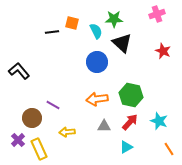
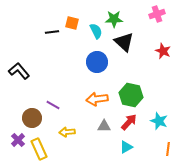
black triangle: moved 2 px right, 1 px up
red arrow: moved 1 px left
orange line: moved 1 px left; rotated 40 degrees clockwise
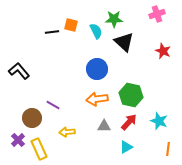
orange square: moved 1 px left, 2 px down
blue circle: moved 7 px down
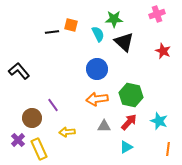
cyan semicircle: moved 2 px right, 3 px down
purple line: rotated 24 degrees clockwise
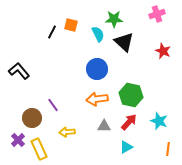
black line: rotated 56 degrees counterclockwise
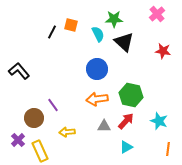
pink cross: rotated 21 degrees counterclockwise
red star: rotated 14 degrees counterclockwise
brown circle: moved 2 px right
red arrow: moved 3 px left, 1 px up
yellow rectangle: moved 1 px right, 2 px down
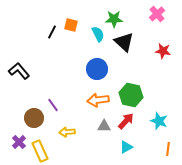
orange arrow: moved 1 px right, 1 px down
purple cross: moved 1 px right, 2 px down
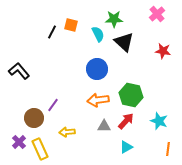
purple line: rotated 72 degrees clockwise
yellow rectangle: moved 2 px up
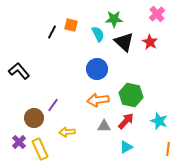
red star: moved 13 px left, 9 px up; rotated 21 degrees clockwise
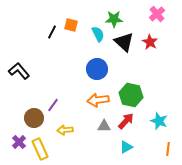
yellow arrow: moved 2 px left, 2 px up
